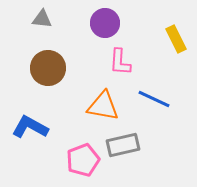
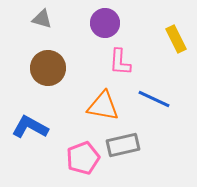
gray triangle: rotated 10 degrees clockwise
pink pentagon: moved 2 px up
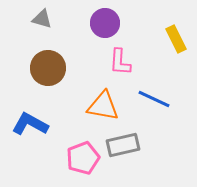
blue L-shape: moved 3 px up
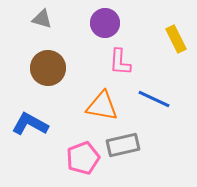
orange triangle: moved 1 px left
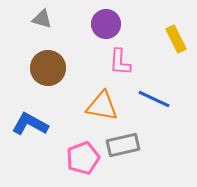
purple circle: moved 1 px right, 1 px down
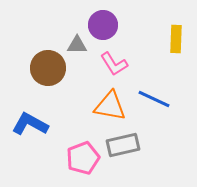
gray triangle: moved 35 px right, 26 px down; rotated 15 degrees counterclockwise
purple circle: moved 3 px left, 1 px down
yellow rectangle: rotated 28 degrees clockwise
pink L-shape: moved 6 px left, 2 px down; rotated 36 degrees counterclockwise
orange triangle: moved 8 px right
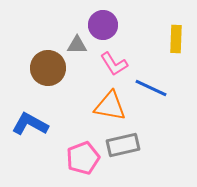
blue line: moved 3 px left, 11 px up
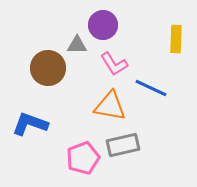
blue L-shape: rotated 9 degrees counterclockwise
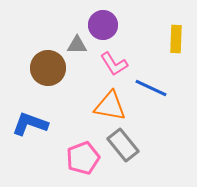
gray rectangle: rotated 64 degrees clockwise
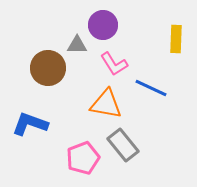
orange triangle: moved 4 px left, 2 px up
